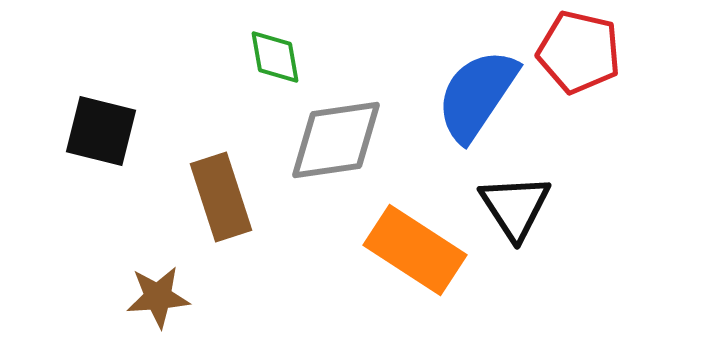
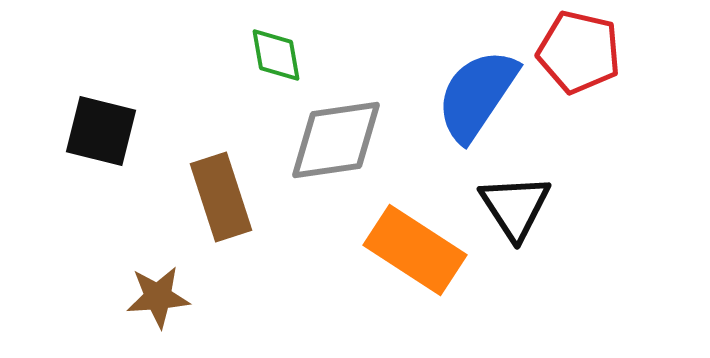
green diamond: moved 1 px right, 2 px up
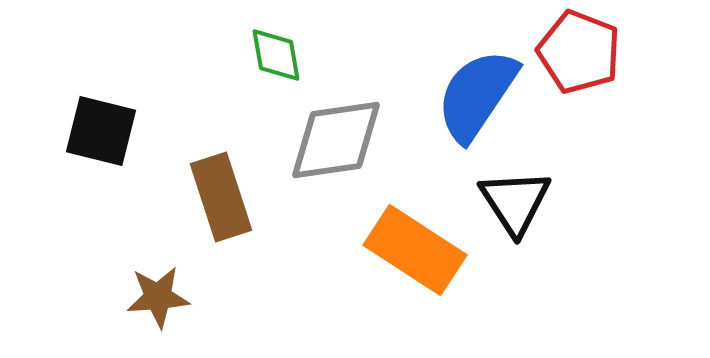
red pentagon: rotated 8 degrees clockwise
black triangle: moved 5 px up
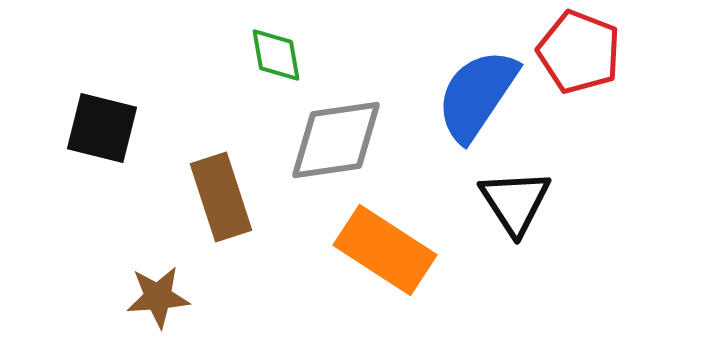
black square: moved 1 px right, 3 px up
orange rectangle: moved 30 px left
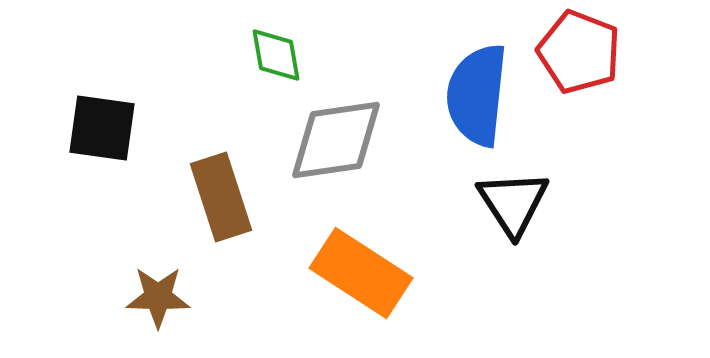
blue semicircle: rotated 28 degrees counterclockwise
black square: rotated 6 degrees counterclockwise
black triangle: moved 2 px left, 1 px down
orange rectangle: moved 24 px left, 23 px down
brown star: rotated 6 degrees clockwise
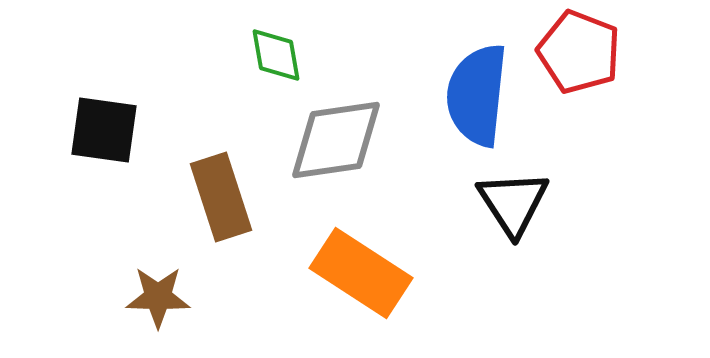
black square: moved 2 px right, 2 px down
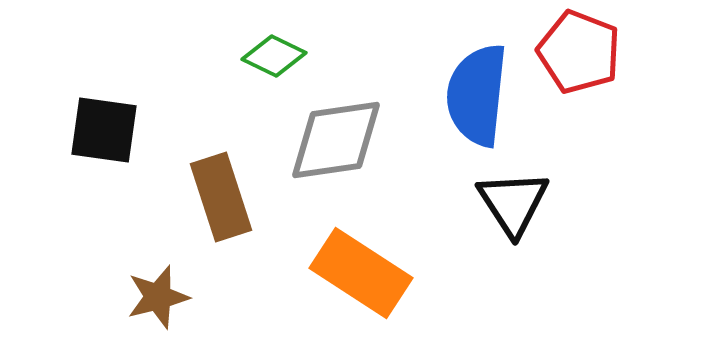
green diamond: moved 2 px left, 1 px down; rotated 54 degrees counterclockwise
brown star: rotated 16 degrees counterclockwise
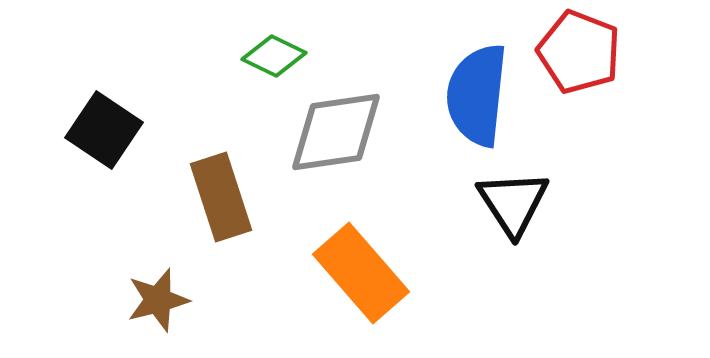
black square: rotated 26 degrees clockwise
gray diamond: moved 8 px up
orange rectangle: rotated 16 degrees clockwise
brown star: moved 3 px down
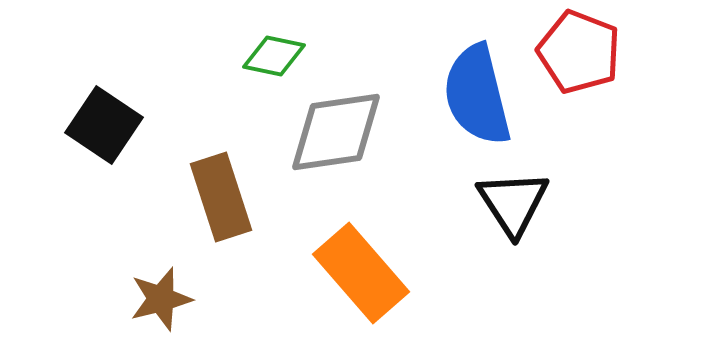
green diamond: rotated 14 degrees counterclockwise
blue semicircle: rotated 20 degrees counterclockwise
black square: moved 5 px up
brown star: moved 3 px right, 1 px up
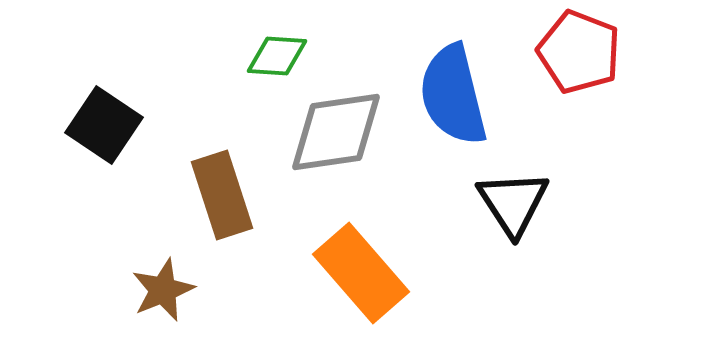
green diamond: moved 3 px right; rotated 8 degrees counterclockwise
blue semicircle: moved 24 px left
brown rectangle: moved 1 px right, 2 px up
brown star: moved 2 px right, 9 px up; rotated 8 degrees counterclockwise
